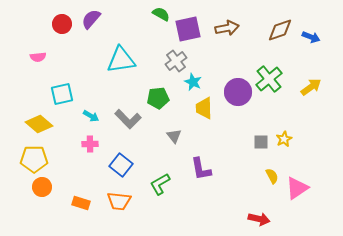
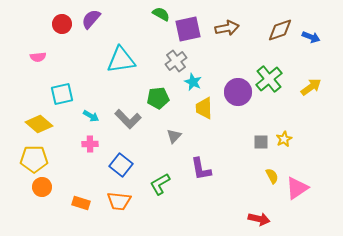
gray triangle: rotated 21 degrees clockwise
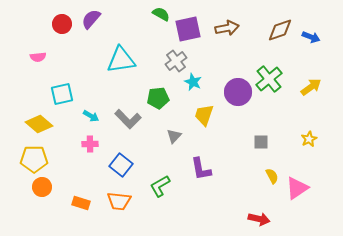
yellow trapezoid: moved 7 px down; rotated 20 degrees clockwise
yellow star: moved 25 px right
green L-shape: moved 2 px down
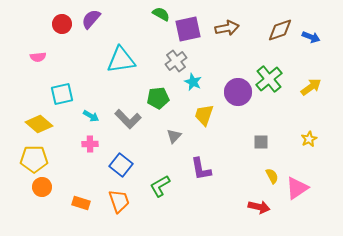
orange trapezoid: rotated 115 degrees counterclockwise
red arrow: moved 12 px up
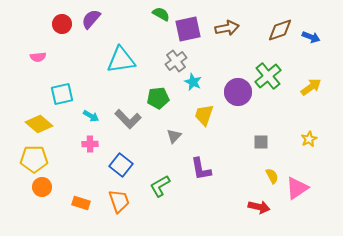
green cross: moved 1 px left, 3 px up
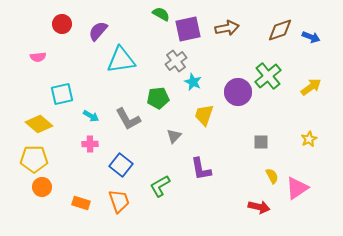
purple semicircle: moved 7 px right, 12 px down
gray L-shape: rotated 16 degrees clockwise
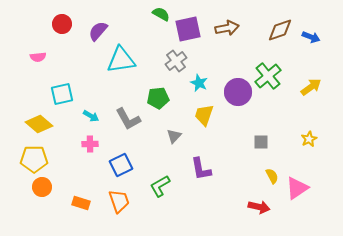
cyan star: moved 6 px right, 1 px down
blue square: rotated 25 degrees clockwise
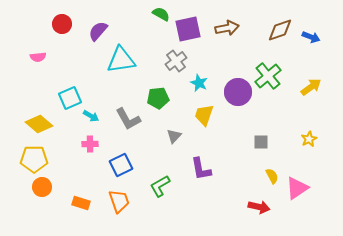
cyan square: moved 8 px right, 4 px down; rotated 10 degrees counterclockwise
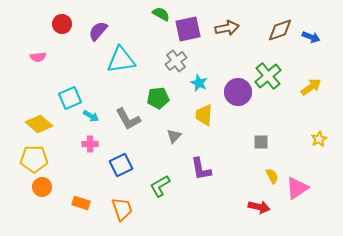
yellow trapezoid: rotated 15 degrees counterclockwise
yellow star: moved 10 px right
orange trapezoid: moved 3 px right, 8 px down
